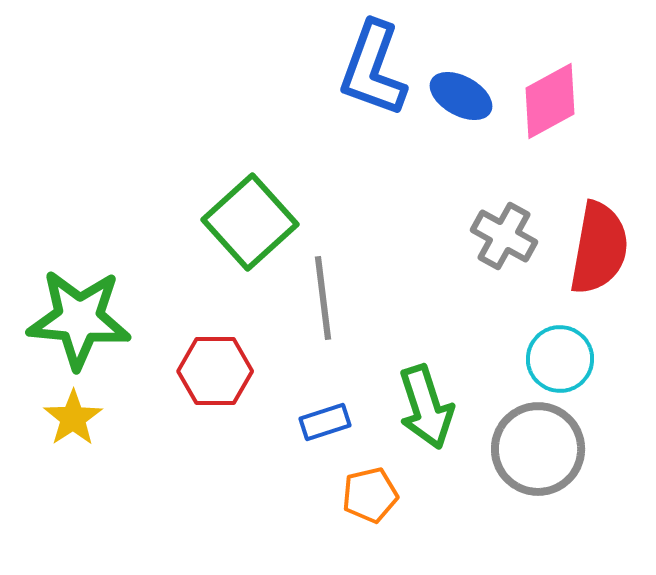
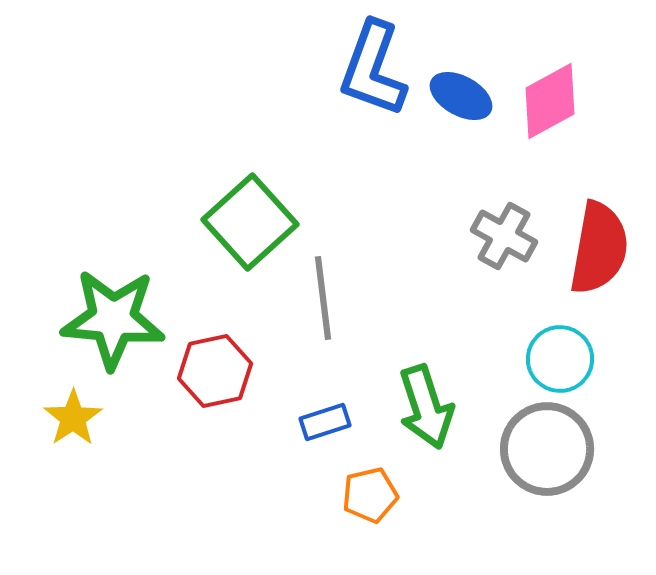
green star: moved 34 px right
red hexagon: rotated 12 degrees counterclockwise
gray circle: moved 9 px right
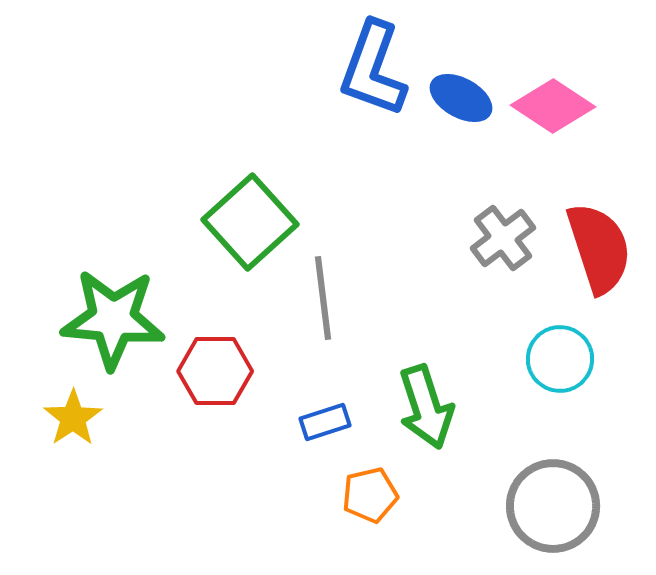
blue ellipse: moved 2 px down
pink diamond: moved 3 px right, 5 px down; rotated 62 degrees clockwise
gray cross: moved 1 px left, 2 px down; rotated 24 degrees clockwise
red semicircle: rotated 28 degrees counterclockwise
red hexagon: rotated 12 degrees clockwise
gray circle: moved 6 px right, 57 px down
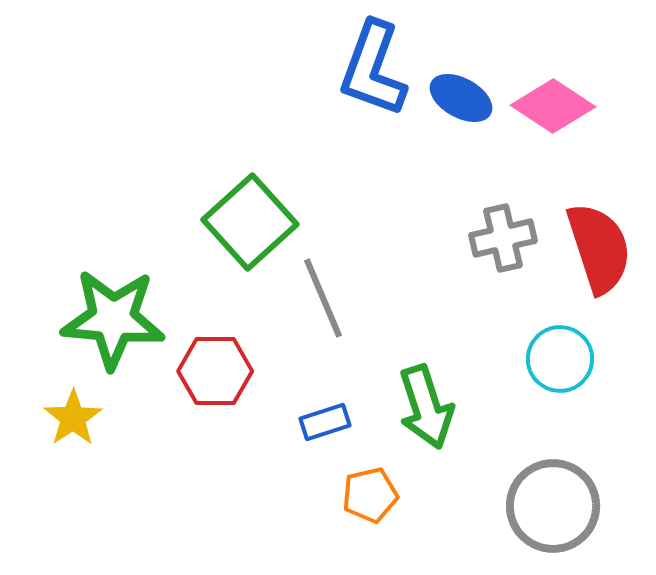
gray cross: rotated 24 degrees clockwise
gray line: rotated 16 degrees counterclockwise
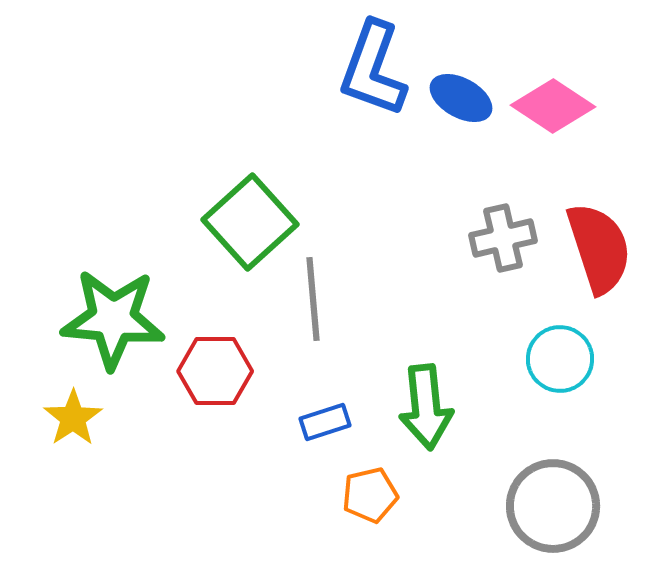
gray line: moved 10 px left, 1 px down; rotated 18 degrees clockwise
green arrow: rotated 12 degrees clockwise
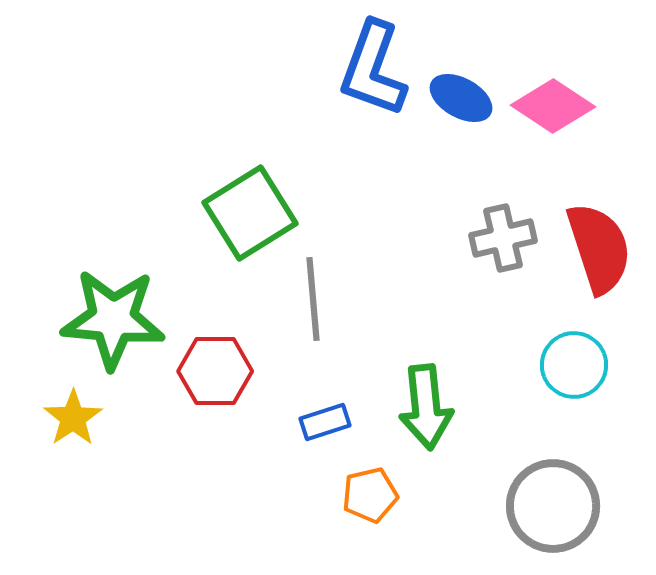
green square: moved 9 px up; rotated 10 degrees clockwise
cyan circle: moved 14 px right, 6 px down
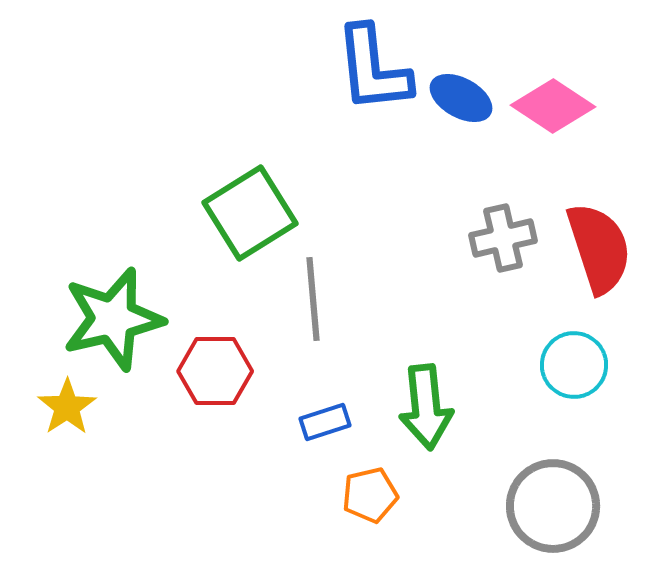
blue L-shape: rotated 26 degrees counterclockwise
green star: rotated 18 degrees counterclockwise
yellow star: moved 6 px left, 11 px up
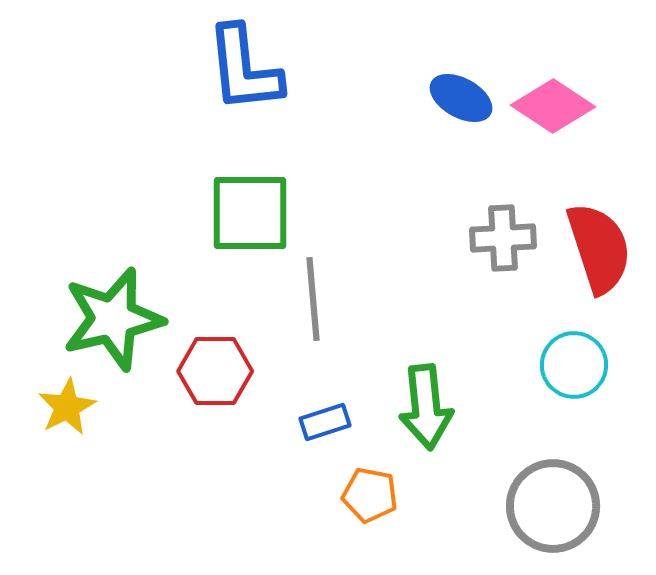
blue L-shape: moved 129 px left
green square: rotated 32 degrees clockwise
gray cross: rotated 10 degrees clockwise
yellow star: rotated 6 degrees clockwise
orange pentagon: rotated 24 degrees clockwise
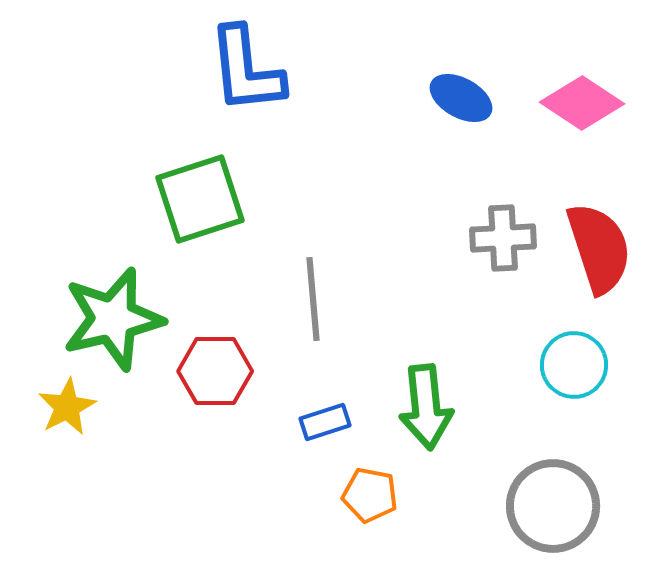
blue L-shape: moved 2 px right, 1 px down
pink diamond: moved 29 px right, 3 px up
green square: moved 50 px left, 14 px up; rotated 18 degrees counterclockwise
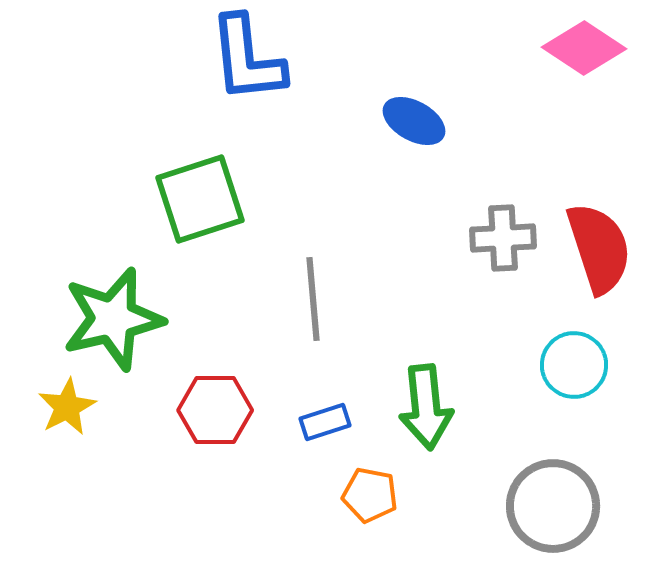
blue L-shape: moved 1 px right, 11 px up
blue ellipse: moved 47 px left, 23 px down
pink diamond: moved 2 px right, 55 px up
red hexagon: moved 39 px down
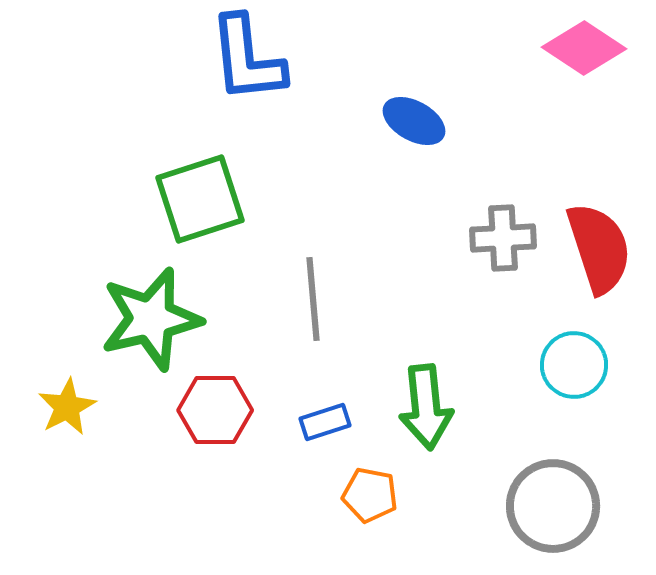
green star: moved 38 px right
